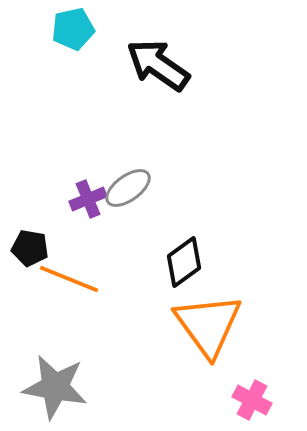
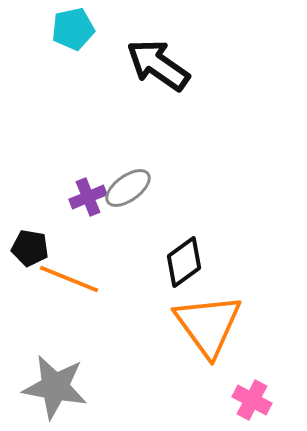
purple cross: moved 2 px up
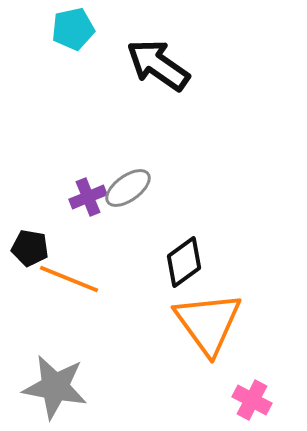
orange triangle: moved 2 px up
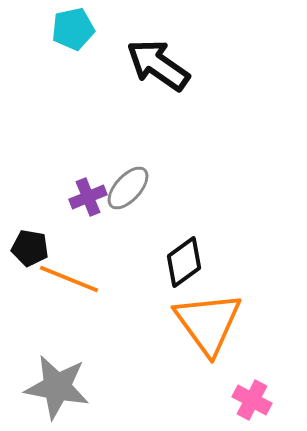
gray ellipse: rotated 12 degrees counterclockwise
gray star: moved 2 px right
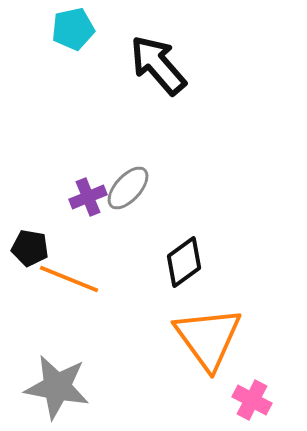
black arrow: rotated 14 degrees clockwise
orange triangle: moved 15 px down
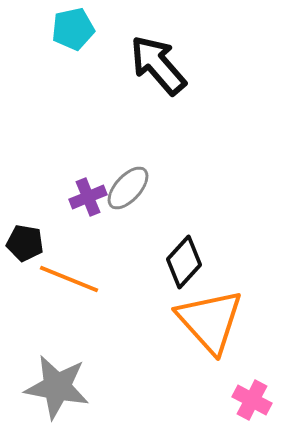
black pentagon: moved 5 px left, 5 px up
black diamond: rotated 12 degrees counterclockwise
orange triangle: moved 2 px right, 17 px up; rotated 6 degrees counterclockwise
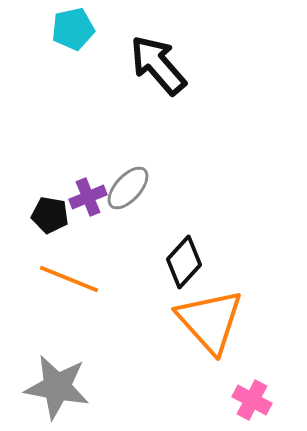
black pentagon: moved 25 px right, 28 px up
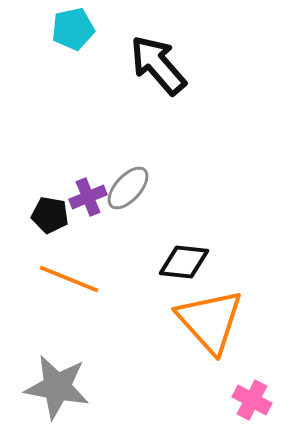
black diamond: rotated 54 degrees clockwise
